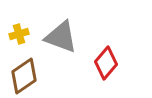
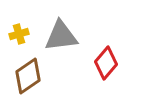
gray triangle: moved 1 px up; rotated 27 degrees counterclockwise
brown diamond: moved 4 px right
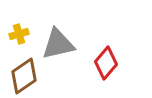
gray triangle: moved 3 px left, 8 px down; rotated 6 degrees counterclockwise
brown diamond: moved 4 px left
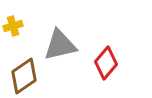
yellow cross: moved 6 px left, 8 px up
gray triangle: moved 2 px right, 1 px down
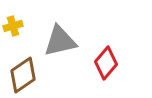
gray triangle: moved 4 px up
brown diamond: moved 1 px left, 1 px up
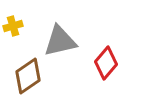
brown diamond: moved 5 px right, 1 px down
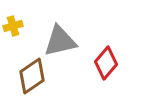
brown diamond: moved 4 px right
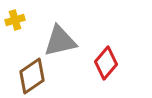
yellow cross: moved 2 px right, 6 px up
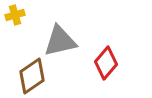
yellow cross: moved 5 px up
